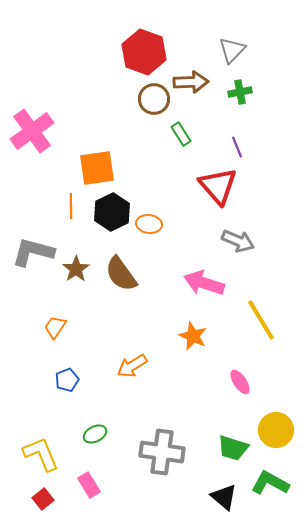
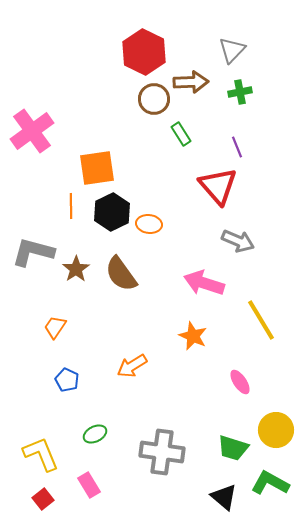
red hexagon: rotated 6 degrees clockwise
blue pentagon: rotated 25 degrees counterclockwise
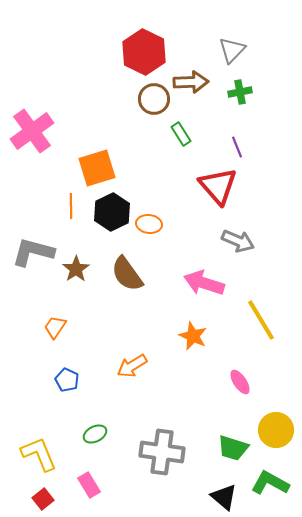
orange square: rotated 9 degrees counterclockwise
brown semicircle: moved 6 px right
yellow L-shape: moved 2 px left
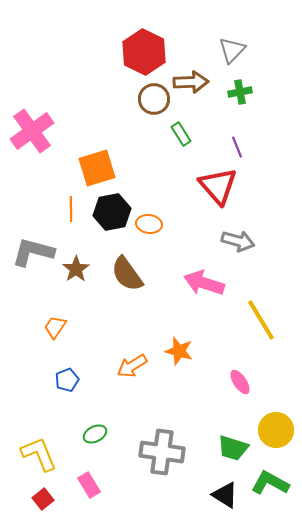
orange line: moved 3 px down
black hexagon: rotated 15 degrees clockwise
gray arrow: rotated 8 degrees counterclockwise
orange star: moved 14 px left, 15 px down; rotated 8 degrees counterclockwise
blue pentagon: rotated 25 degrees clockwise
black triangle: moved 1 px right, 2 px up; rotated 8 degrees counterclockwise
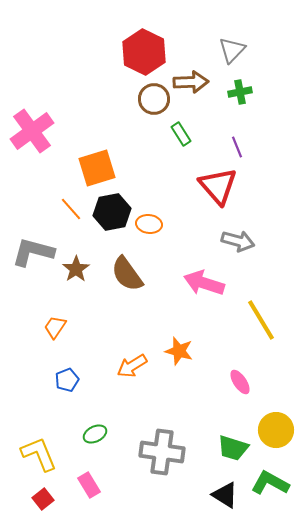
orange line: rotated 40 degrees counterclockwise
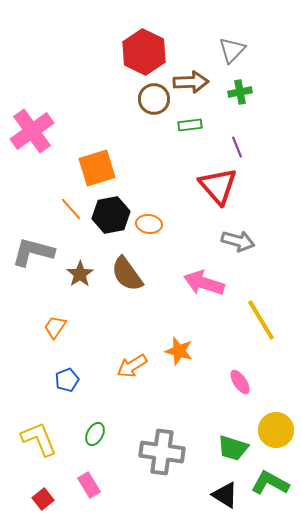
green rectangle: moved 9 px right, 9 px up; rotated 65 degrees counterclockwise
black hexagon: moved 1 px left, 3 px down
brown star: moved 4 px right, 5 px down
green ellipse: rotated 35 degrees counterclockwise
yellow L-shape: moved 15 px up
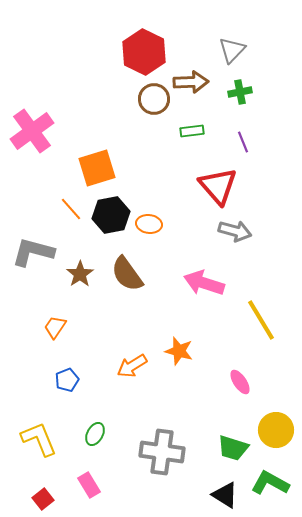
green rectangle: moved 2 px right, 6 px down
purple line: moved 6 px right, 5 px up
gray arrow: moved 3 px left, 10 px up
